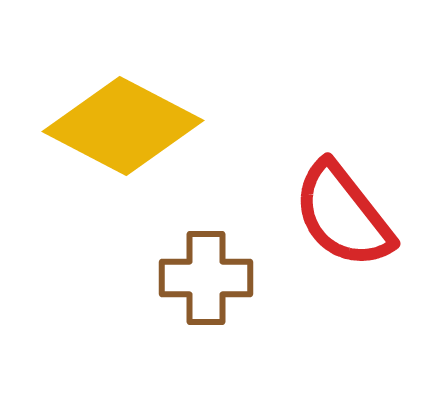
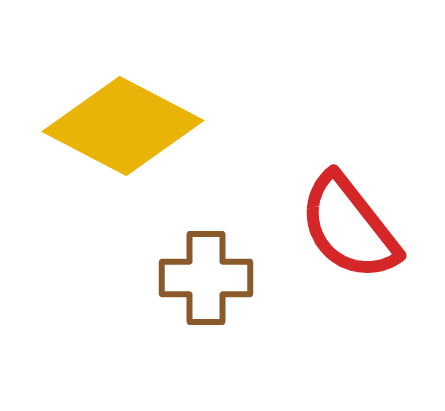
red semicircle: moved 6 px right, 12 px down
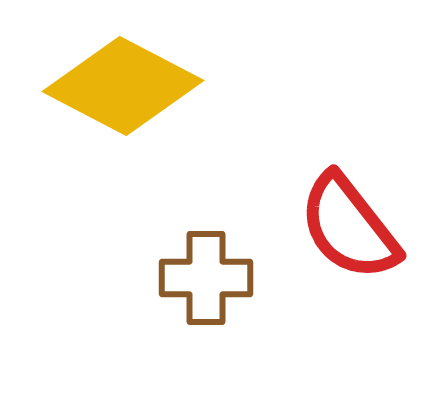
yellow diamond: moved 40 px up
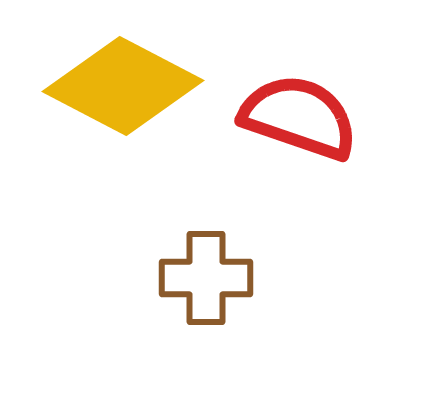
red semicircle: moved 50 px left, 110 px up; rotated 147 degrees clockwise
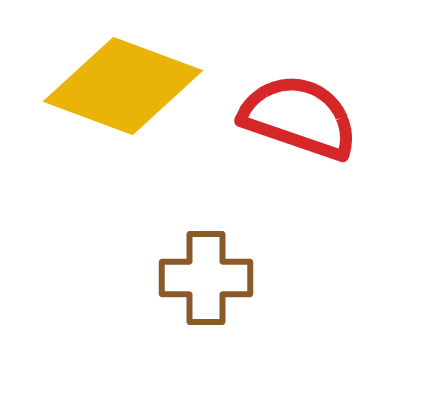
yellow diamond: rotated 7 degrees counterclockwise
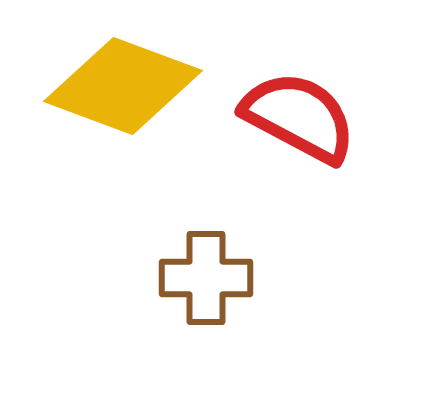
red semicircle: rotated 9 degrees clockwise
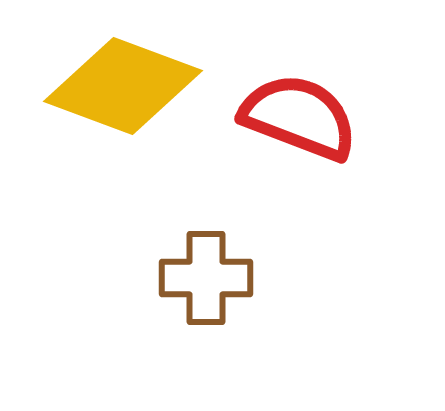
red semicircle: rotated 7 degrees counterclockwise
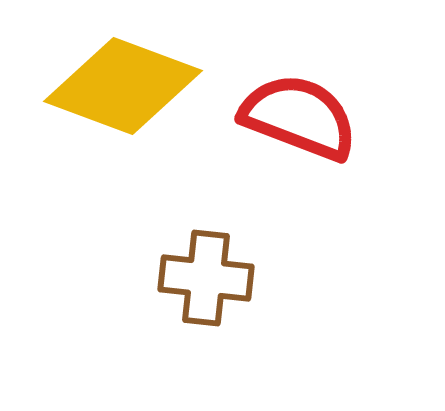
brown cross: rotated 6 degrees clockwise
